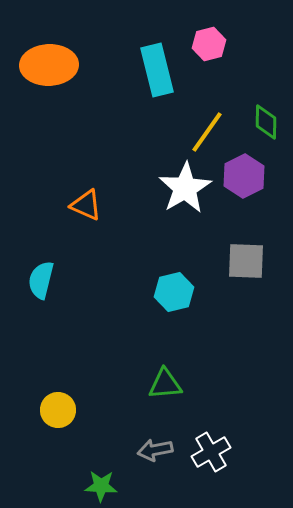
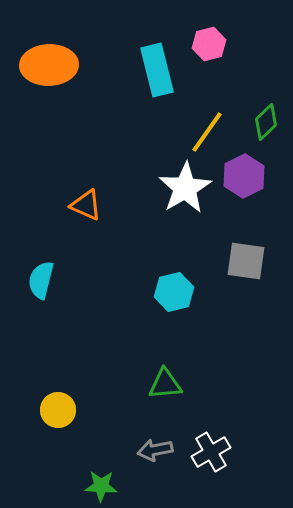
green diamond: rotated 45 degrees clockwise
gray square: rotated 6 degrees clockwise
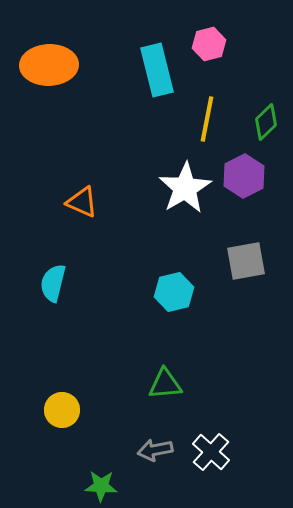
yellow line: moved 13 px up; rotated 24 degrees counterclockwise
orange triangle: moved 4 px left, 3 px up
gray square: rotated 18 degrees counterclockwise
cyan semicircle: moved 12 px right, 3 px down
yellow circle: moved 4 px right
white cross: rotated 18 degrees counterclockwise
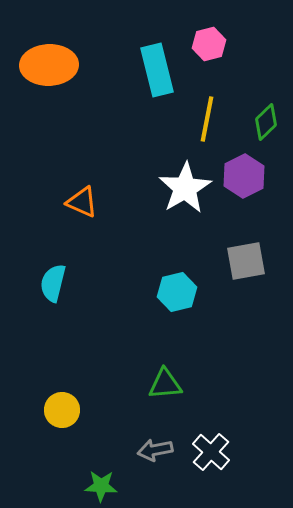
cyan hexagon: moved 3 px right
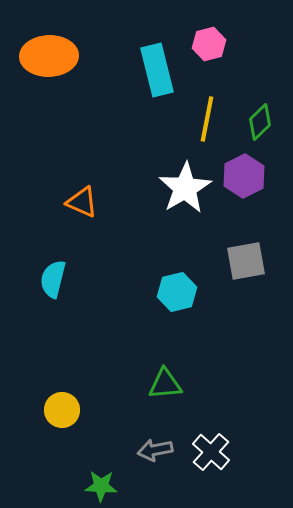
orange ellipse: moved 9 px up
green diamond: moved 6 px left
cyan semicircle: moved 4 px up
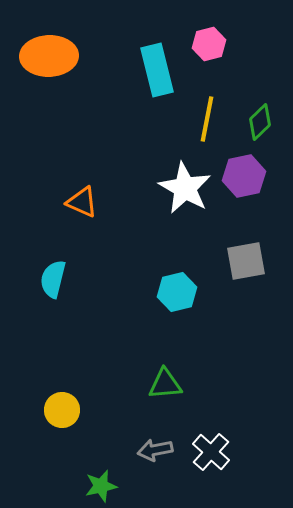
purple hexagon: rotated 15 degrees clockwise
white star: rotated 12 degrees counterclockwise
green star: rotated 16 degrees counterclockwise
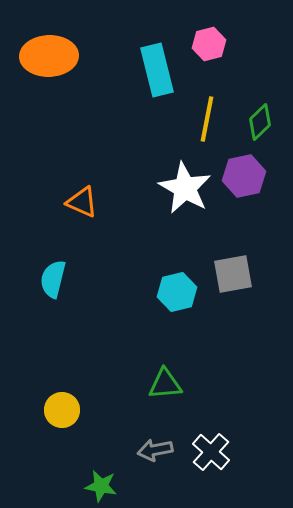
gray square: moved 13 px left, 13 px down
green star: rotated 24 degrees clockwise
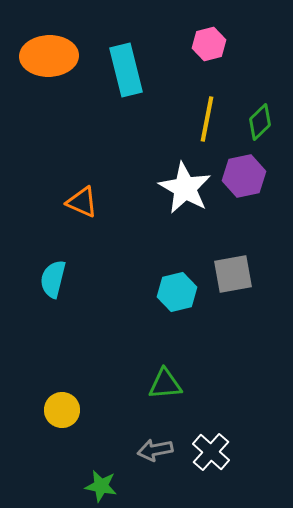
cyan rectangle: moved 31 px left
